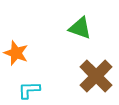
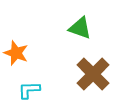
brown cross: moved 3 px left, 2 px up
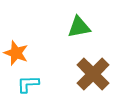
green triangle: moved 1 px left, 1 px up; rotated 30 degrees counterclockwise
cyan L-shape: moved 1 px left, 6 px up
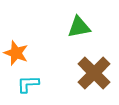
brown cross: moved 1 px right, 1 px up
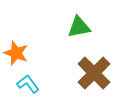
cyan L-shape: rotated 55 degrees clockwise
